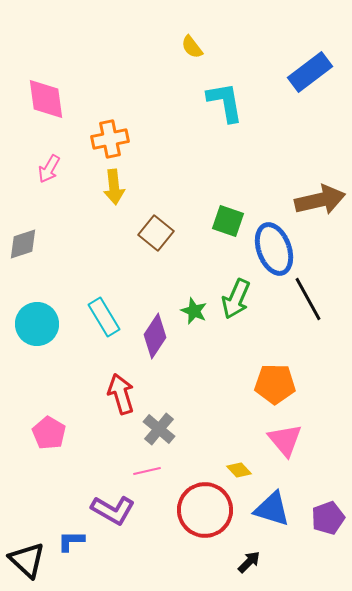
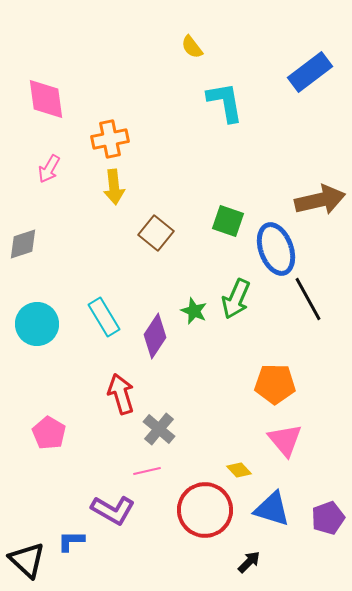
blue ellipse: moved 2 px right
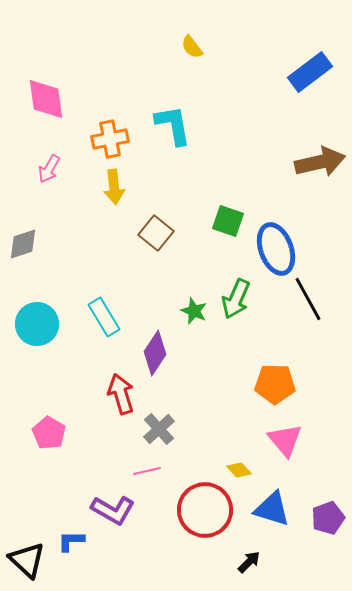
cyan L-shape: moved 52 px left, 23 px down
brown arrow: moved 38 px up
purple diamond: moved 17 px down
gray cross: rotated 8 degrees clockwise
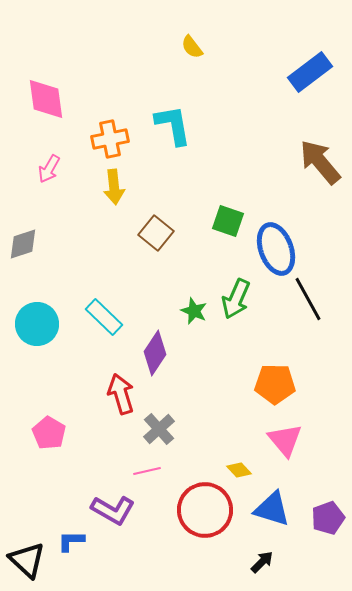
brown arrow: rotated 117 degrees counterclockwise
cyan rectangle: rotated 15 degrees counterclockwise
black arrow: moved 13 px right
